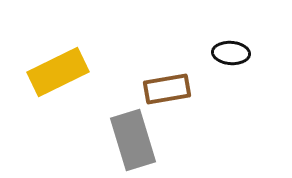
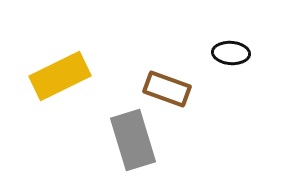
yellow rectangle: moved 2 px right, 4 px down
brown rectangle: rotated 30 degrees clockwise
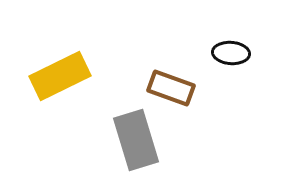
brown rectangle: moved 4 px right, 1 px up
gray rectangle: moved 3 px right
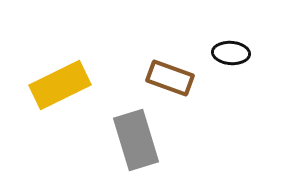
yellow rectangle: moved 9 px down
brown rectangle: moved 1 px left, 10 px up
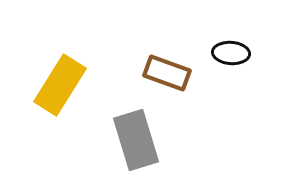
brown rectangle: moved 3 px left, 5 px up
yellow rectangle: rotated 32 degrees counterclockwise
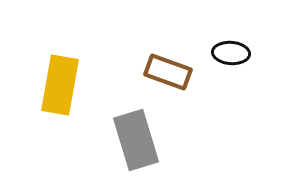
brown rectangle: moved 1 px right, 1 px up
yellow rectangle: rotated 22 degrees counterclockwise
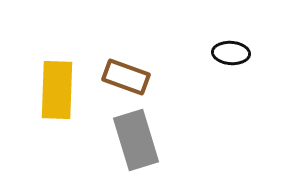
brown rectangle: moved 42 px left, 5 px down
yellow rectangle: moved 3 px left, 5 px down; rotated 8 degrees counterclockwise
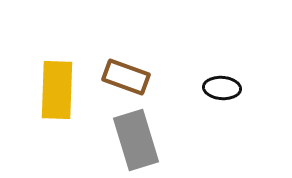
black ellipse: moved 9 px left, 35 px down
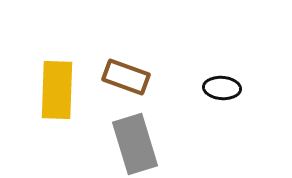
gray rectangle: moved 1 px left, 4 px down
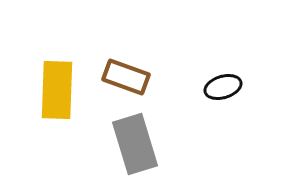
black ellipse: moved 1 px right, 1 px up; rotated 21 degrees counterclockwise
